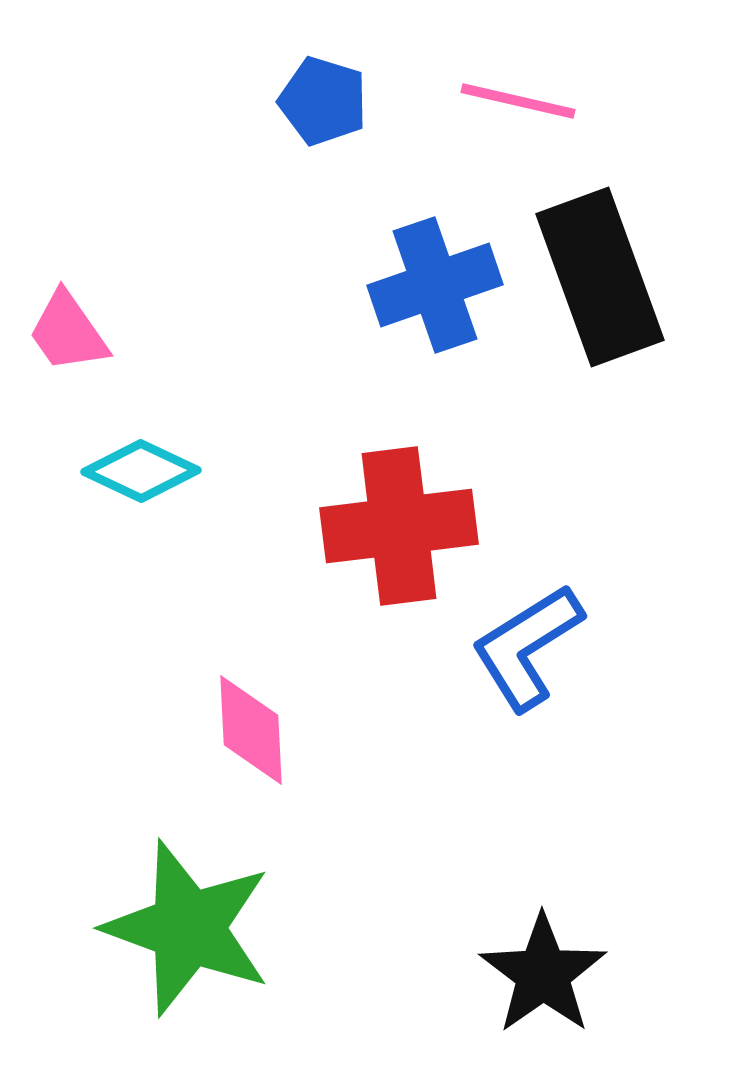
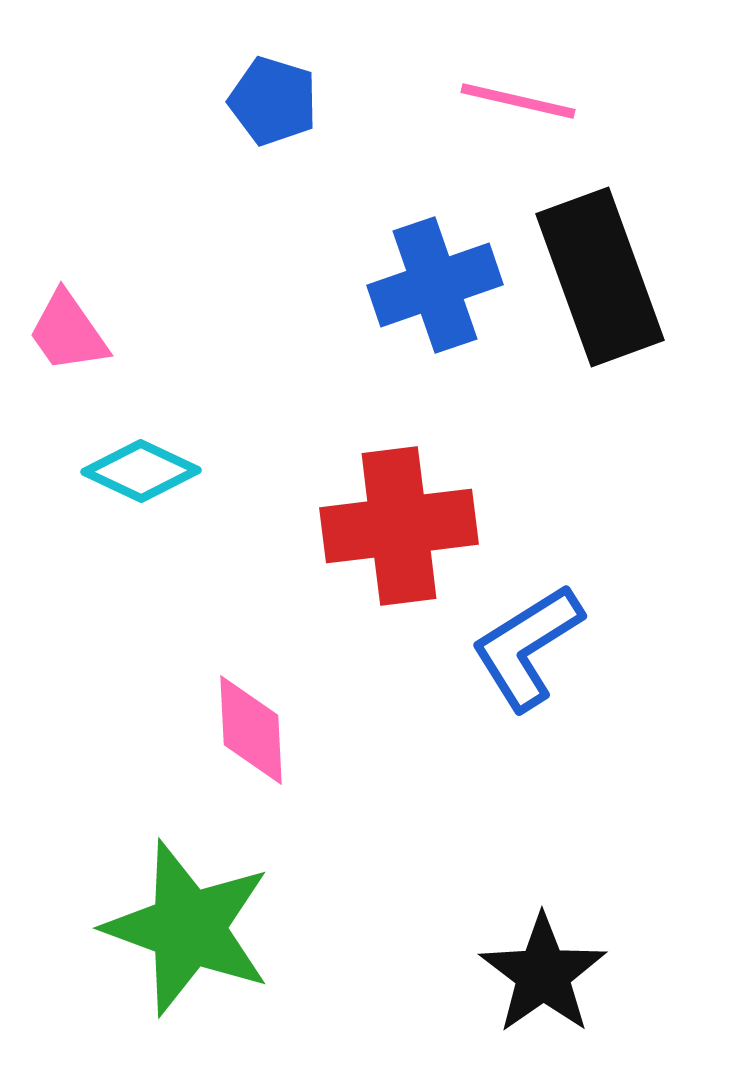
blue pentagon: moved 50 px left
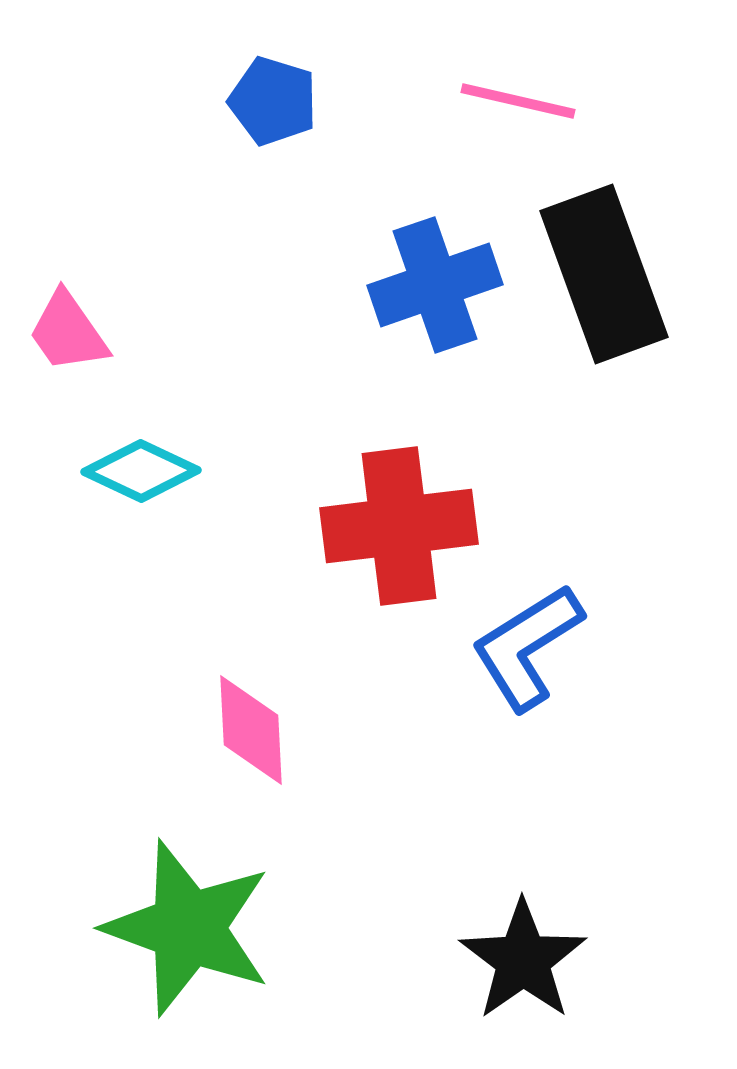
black rectangle: moved 4 px right, 3 px up
black star: moved 20 px left, 14 px up
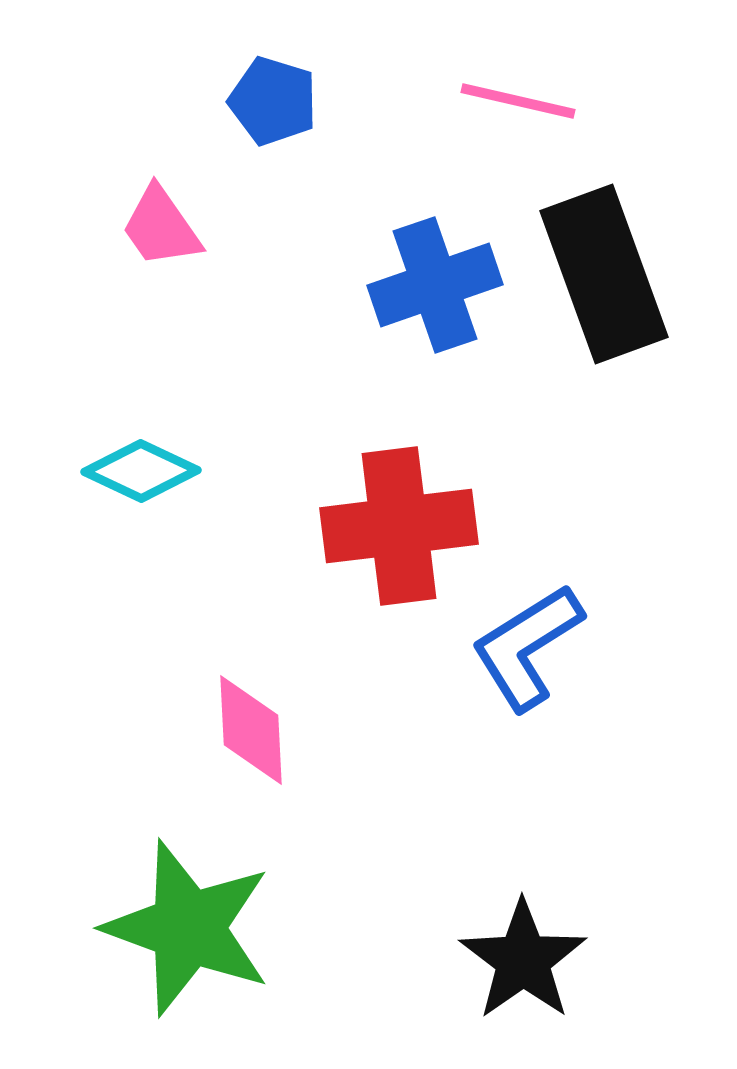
pink trapezoid: moved 93 px right, 105 px up
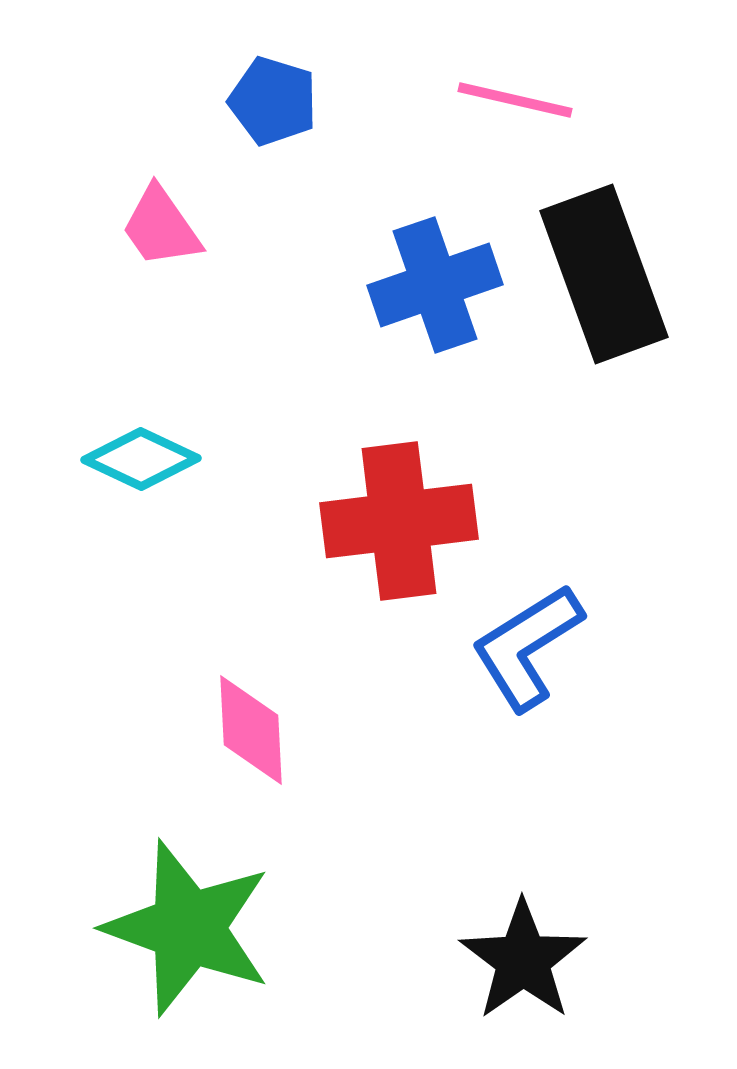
pink line: moved 3 px left, 1 px up
cyan diamond: moved 12 px up
red cross: moved 5 px up
